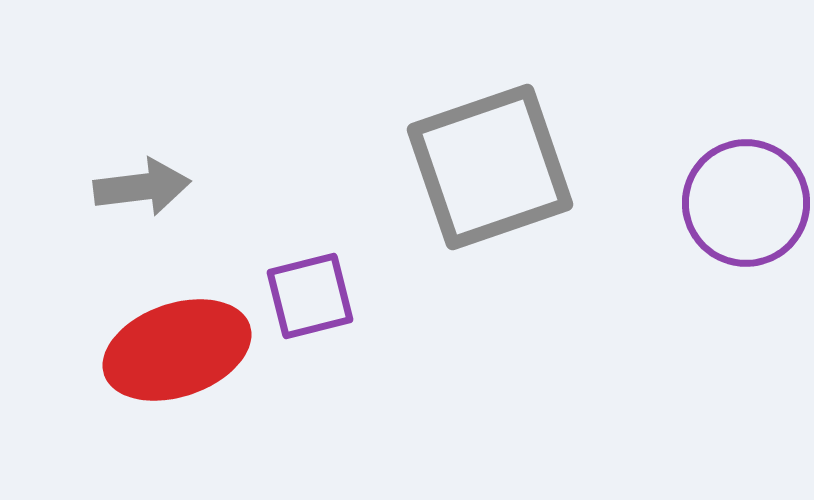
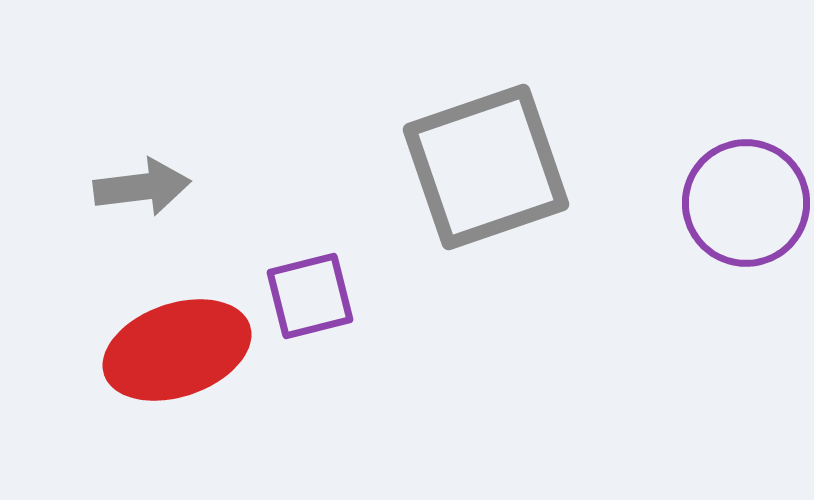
gray square: moved 4 px left
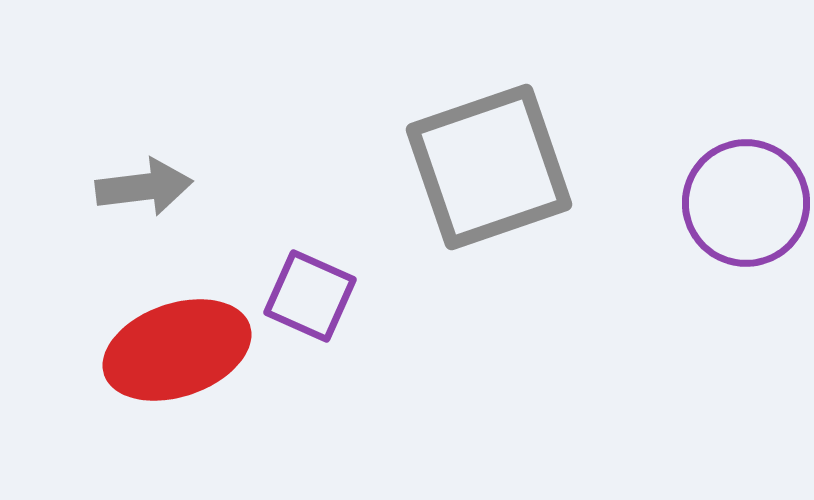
gray square: moved 3 px right
gray arrow: moved 2 px right
purple square: rotated 38 degrees clockwise
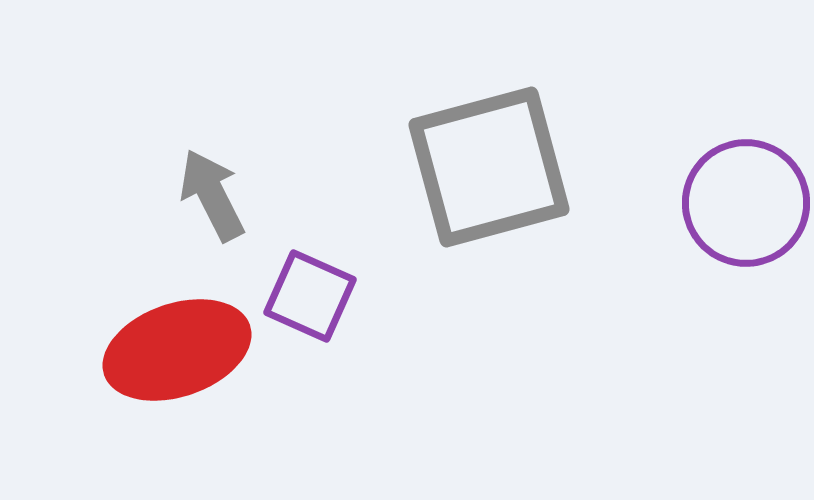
gray square: rotated 4 degrees clockwise
gray arrow: moved 68 px right, 8 px down; rotated 110 degrees counterclockwise
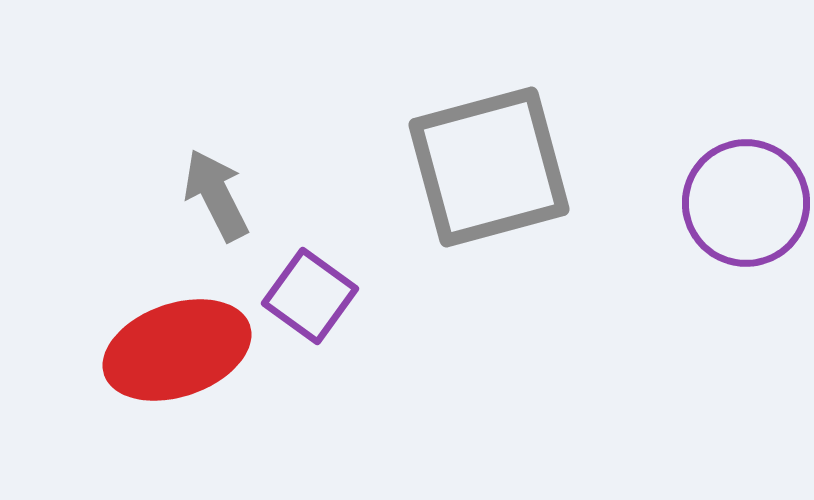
gray arrow: moved 4 px right
purple square: rotated 12 degrees clockwise
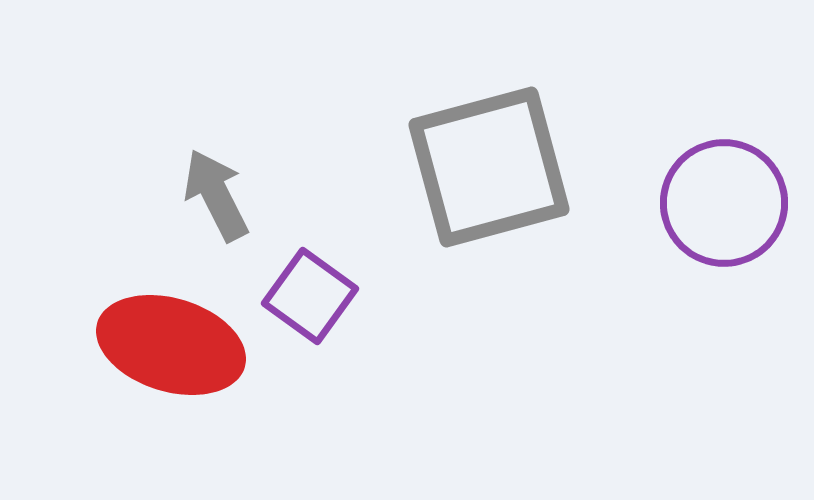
purple circle: moved 22 px left
red ellipse: moved 6 px left, 5 px up; rotated 36 degrees clockwise
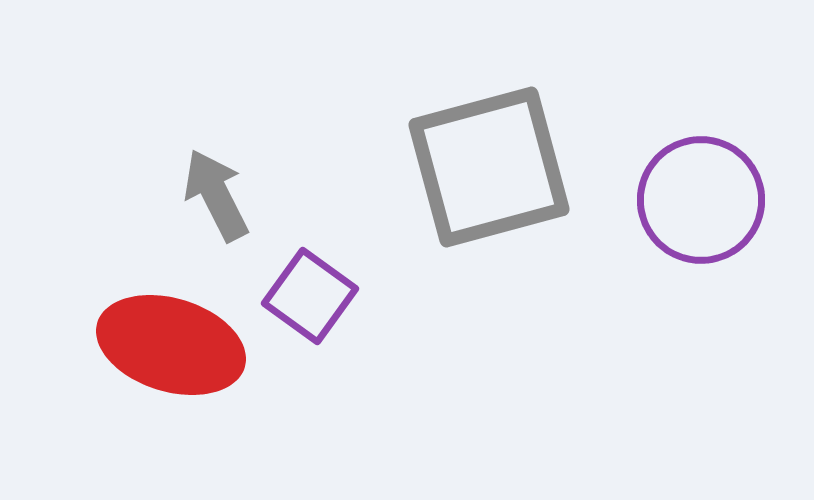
purple circle: moved 23 px left, 3 px up
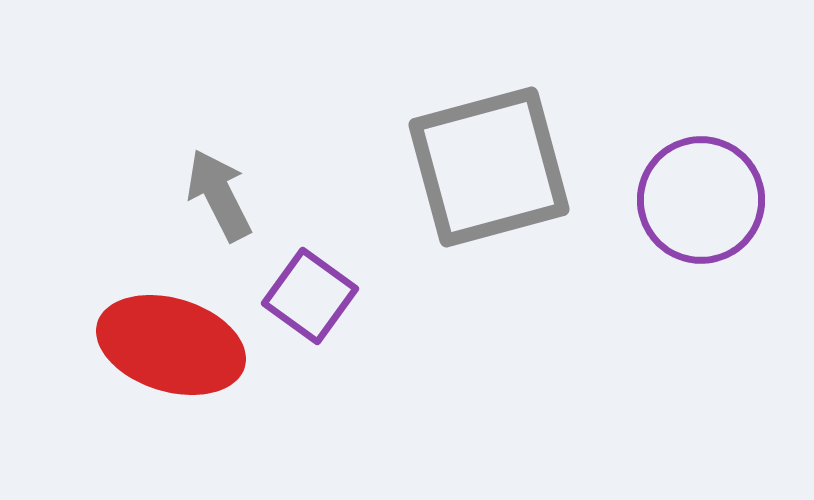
gray arrow: moved 3 px right
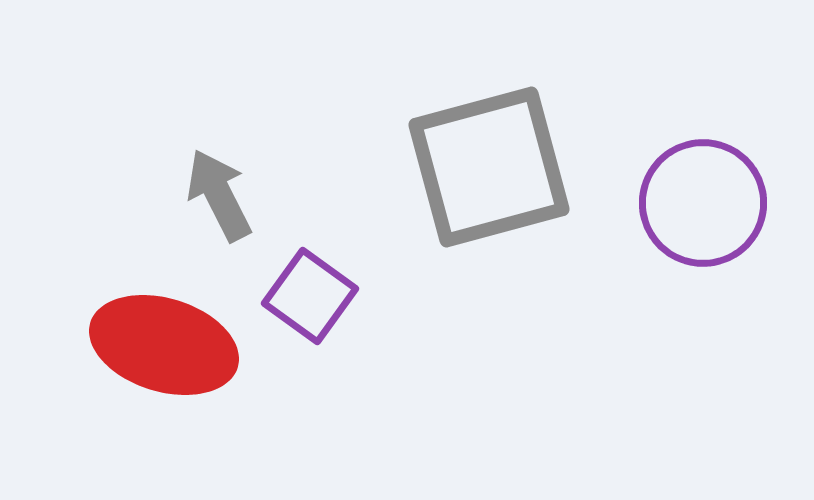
purple circle: moved 2 px right, 3 px down
red ellipse: moved 7 px left
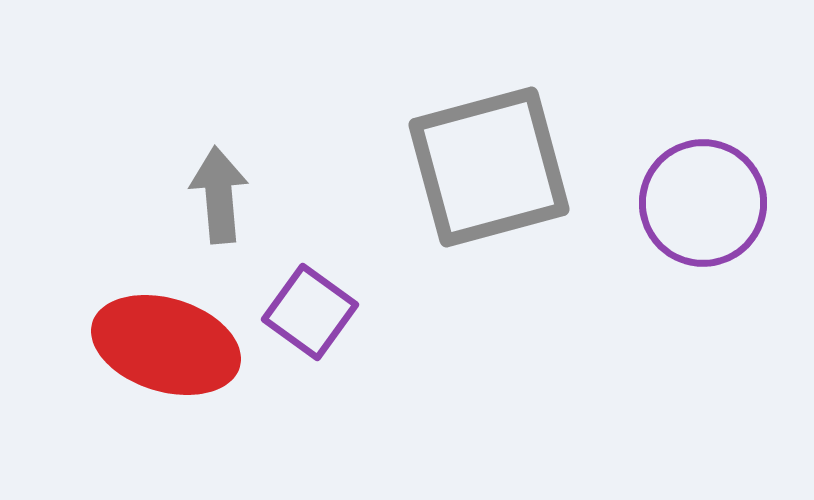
gray arrow: rotated 22 degrees clockwise
purple square: moved 16 px down
red ellipse: moved 2 px right
